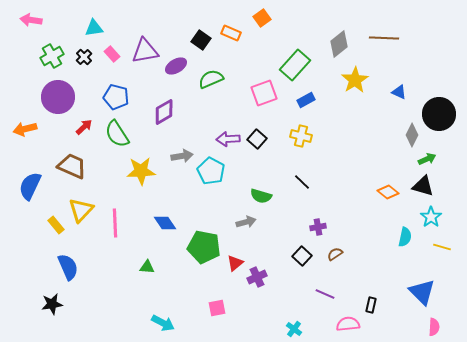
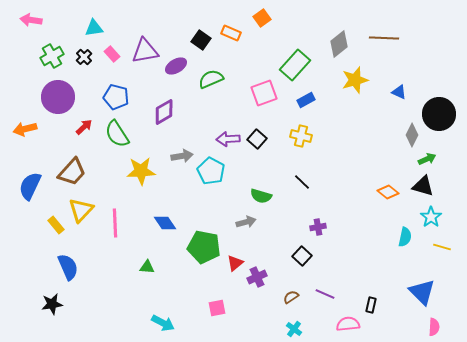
yellow star at (355, 80): rotated 16 degrees clockwise
brown trapezoid at (72, 166): moved 6 px down; rotated 108 degrees clockwise
brown semicircle at (335, 254): moved 44 px left, 43 px down
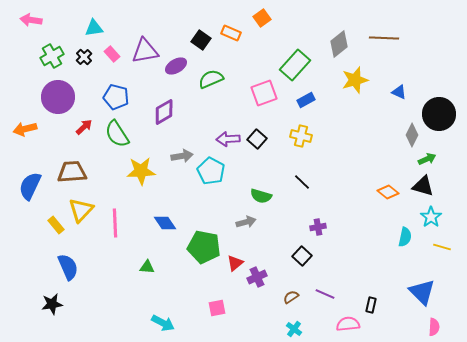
brown trapezoid at (72, 172): rotated 136 degrees counterclockwise
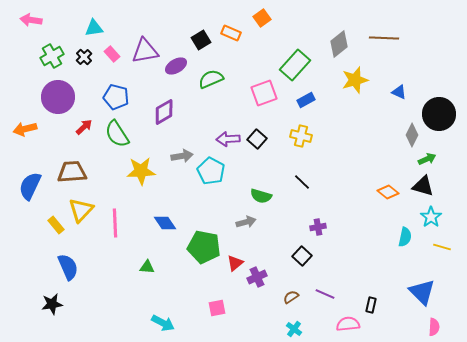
black square at (201, 40): rotated 24 degrees clockwise
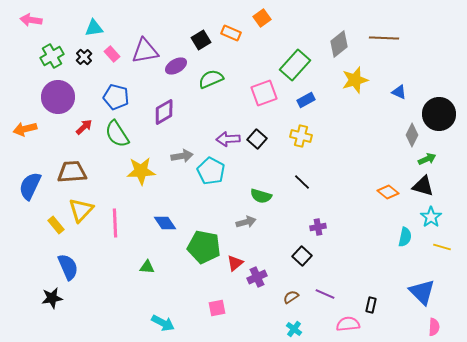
black star at (52, 304): moved 6 px up
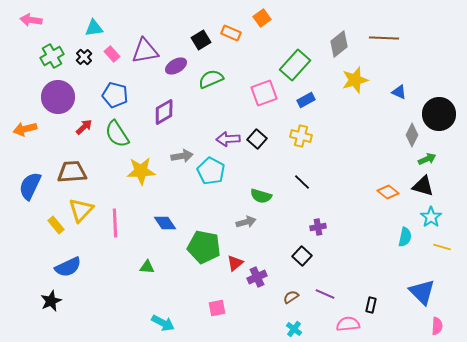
blue pentagon at (116, 97): moved 1 px left, 2 px up
blue semicircle at (68, 267): rotated 88 degrees clockwise
black star at (52, 298): moved 1 px left, 3 px down; rotated 15 degrees counterclockwise
pink semicircle at (434, 327): moved 3 px right, 1 px up
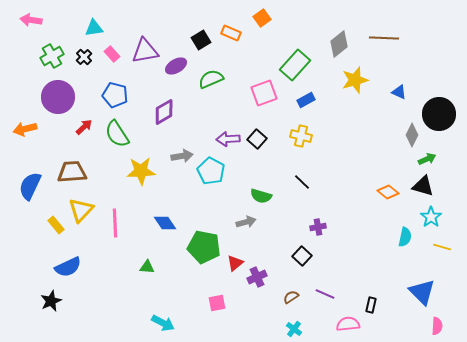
pink square at (217, 308): moved 5 px up
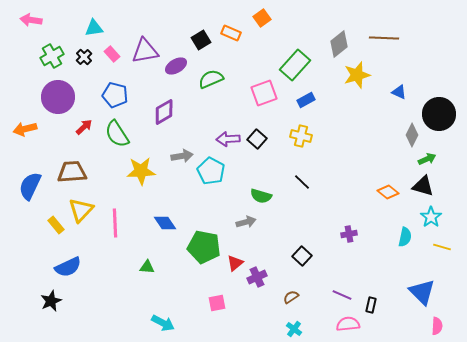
yellow star at (355, 80): moved 2 px right, 5 px up
purple cross at (318, 227): moved 31 px right, 7 px down
purple line at (325, 294): moved 17 px right, 1 px down
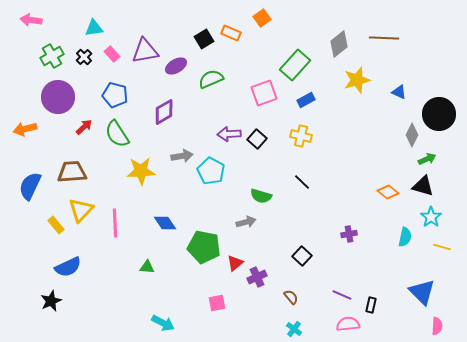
black square at (201, 40): moved 3 px right, 1 px up
yellow star at (357, 75): moved 5 px down
purple arrow at (228, 139): moved 1 px right, 5 px up
brown semicircle at (291, 297): rotated 84 degrees clockwise
